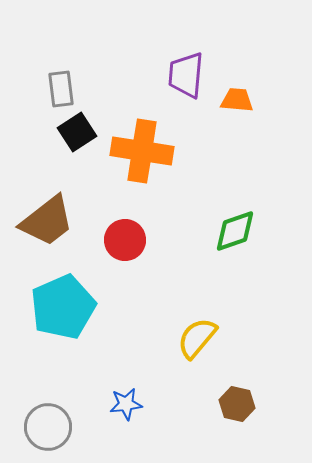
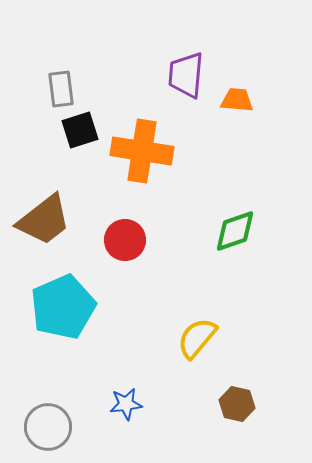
black square: moved 3 px right, 2 px up; rotated 15 degrees clockwise
brown trapezoid: moved 3 px left, 1 px up
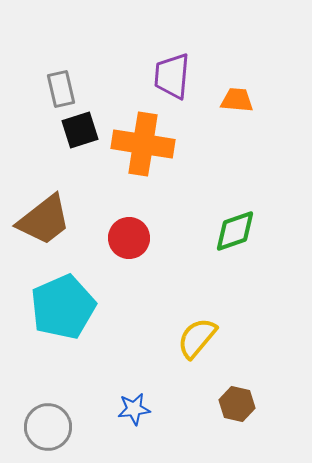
purple trapezoid: moved 14 px left, 1 px down
gray rectangle: rotated 6 degrees counterclockwise
orange cross: moved 1 px right, 7 px up
red circle: moved 4 px right, 2 px up
blue star: moved 8 px right, 5 px down
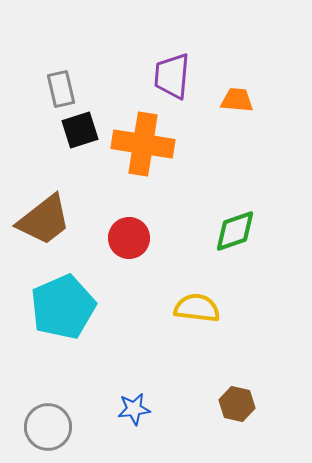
yellow semicircle: moved 30 px up; rotated 57 degrees clockwise
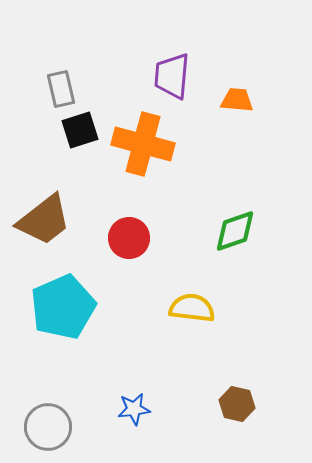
orange cross: rotated 6 degrees clockwise
yellow semicircle: moved 5 px left
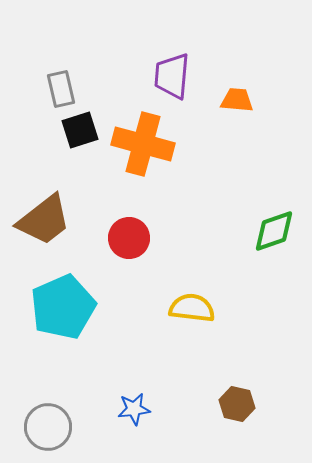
green diamond: moved 39 px right
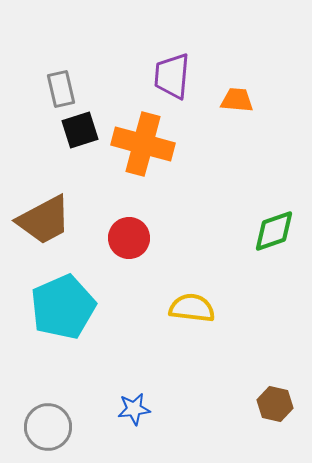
brown trapezoid: rotated 10 degrees clockwise
brown hexagon: moved 38 px right
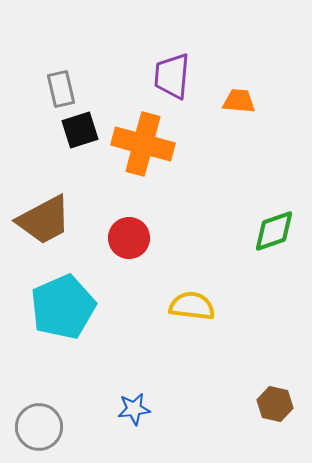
orange trapezoid: moved 2 px right, 1 px down
yellow semicircle: moved 2 px up
gray circle: moved 9 px left
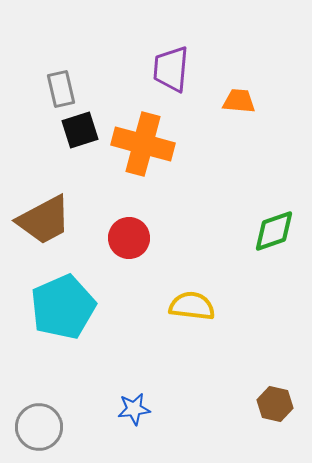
purple trapezoid: moved 1 px left, 7 px up
